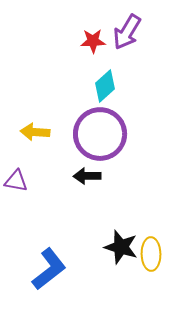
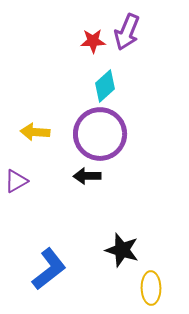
purple arrow: rotated 9 degrees counterclockwise
purple triangle: rotated 40 degrees counterclockwise
black star: moved 1 px right, 3 px down
yellow ellipse: moved 34 px down
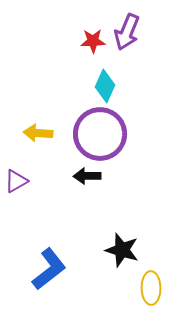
cyan diamond: rotated 24 degrees counterclockwise
yellow arrow: moved 3 px right, 1 px down
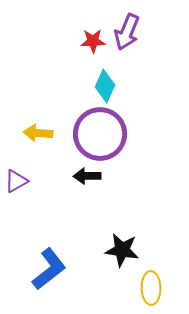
black star: rotated 8 degrees counterclockwise
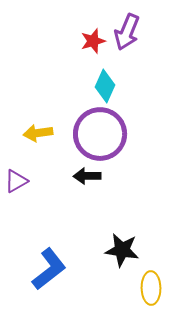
red star: rotated 15 degrees counterclockwise
yellow arrow: rotated 12 degrees counterclockwise
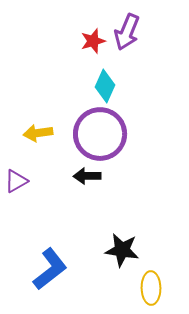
blue L-shape: moved 1 px right
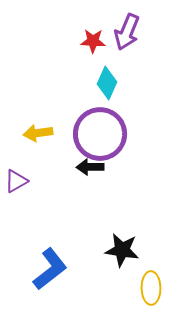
red star: rotated 20 degrees clockwise
cyan diamond: moved 2 px right, 3 px up
black arrow: moved 3 px right, 9 px up
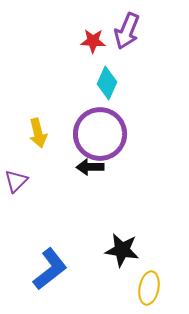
purple arrow: moved 1 px up
yellow arrow: rotated 96 degrees counterclockwise
purple triangle: rotated 15 degrees counterclockwise
yellow ellipse: moved 2 px left; rotated 12 degrees clockwise
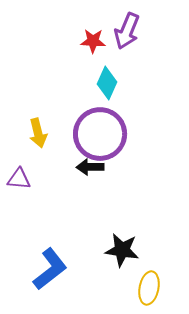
purple triangle: moved 3 px right, 2 px up; rotated 50 degrees clockwise
